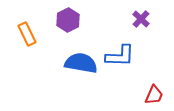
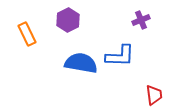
purple cross: moved 1 px down; rotated 24 degrees clockwise
red trapezoid: rotated 30 degrees counterclockwise
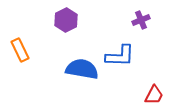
purple hexagon: moved 2 px left
orange rectangle: moved 7 px left, 16 px down
blue semicircle: moved 1 px right, 6 px down
red trapezoid: rotated 35 degrees clockwise
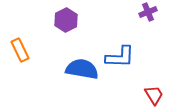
purple cross: moved 7 px right, 8 px up
blue L-shape: moved 1 px down
red trapezoid: rotated 60 degrees counterclockwise
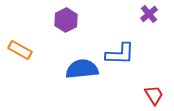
purple cross: moved 1 px right, 2 px down; rotated 18 degrees counterclockwise
orange rectangle: rotated 35 degrees counterclockwise
blue L-shape: moved 3 px up
blue semicircle: rotated 16 degrees counterclockwise
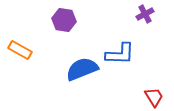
purple cross: moved 4 px left; rotated 12 degrees clockwise
purple hexagon: moved 2 px left; rotated 25 degrees counterclockwise
blue semicircle: rotated 16 degrees counterclockwise
red trapezoid: moved 2 px down
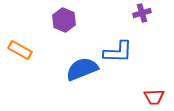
purple cross: moved 3 px left, 1 px up; rotated 12 degrees clockwise
purple hexagon: rotated 15 degrees clockwise
blue L-shape: moved 2 px left, 2 px up
red trapezoid: rotated 120 degrees clockwise
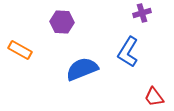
purple hexagon: moved 2 px left, 2 px down; rotated 20 degrees counterclockwise
blue L-shape: moved 10 px right; rotated 120 degrees clockwise
red trapezoid: rotated 55 degrees clockwise
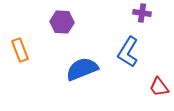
purple cross: rotated 24 degrees clockwise
orange rectangle: rotated 40 degrees clockwise
red trapezoid: moved 5 px right, 10 px up
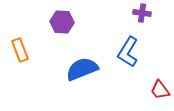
red trapezoid: moved 1 px right, 3 px down
